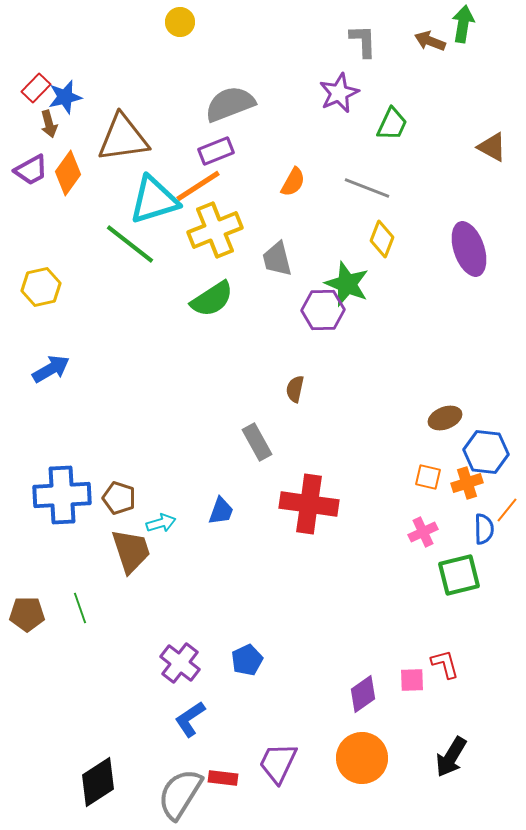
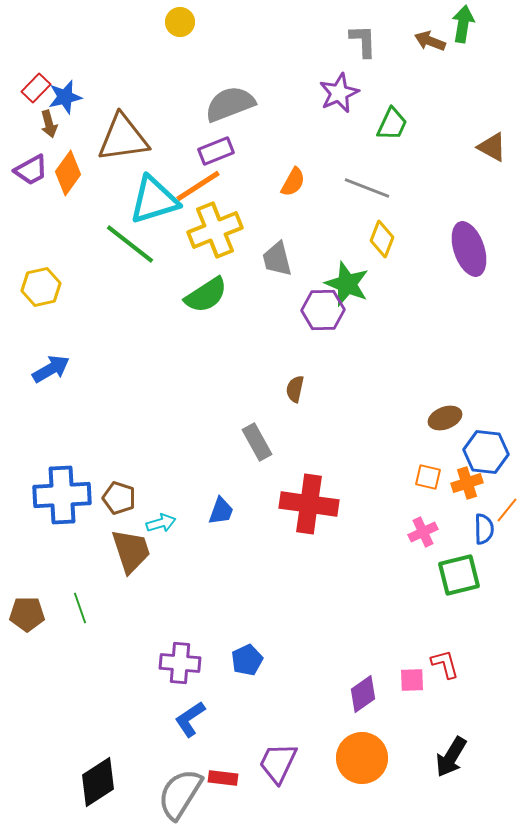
green semicircle at (212, 299): moved 6 px left, 4 px up
purple cross at (180, 663): rotated 33 degrees counterclockwise
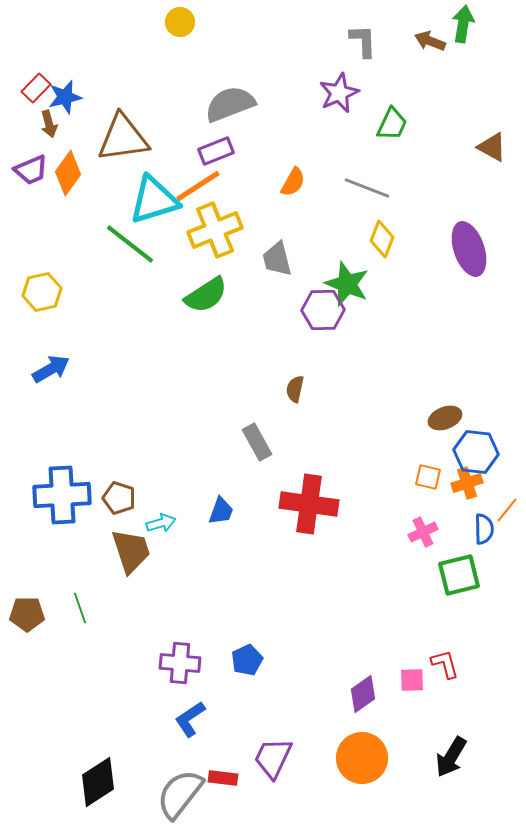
purple trapezoid at (31, 170): rotated 6 degrees clockwise
yellow hexagon at (41, 287): moved 1 px right, 5 px down
blue hexagon at (486, 452): moved 10 px left
purple trapezoid at (278, 763): moved 5 px left, 5 px up
gray semicircle at (180, 794): rotated 6 degrees clockwise
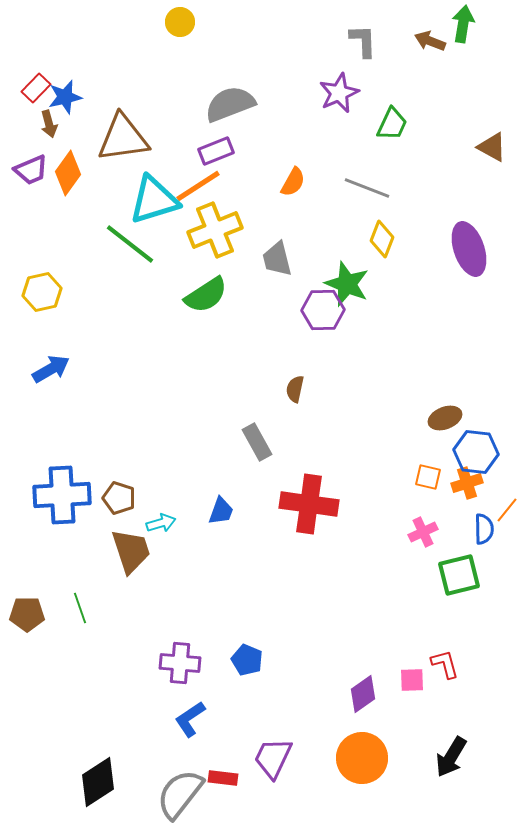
blue pentagon at (247, 660): rotated 24 degrees counterclockwise
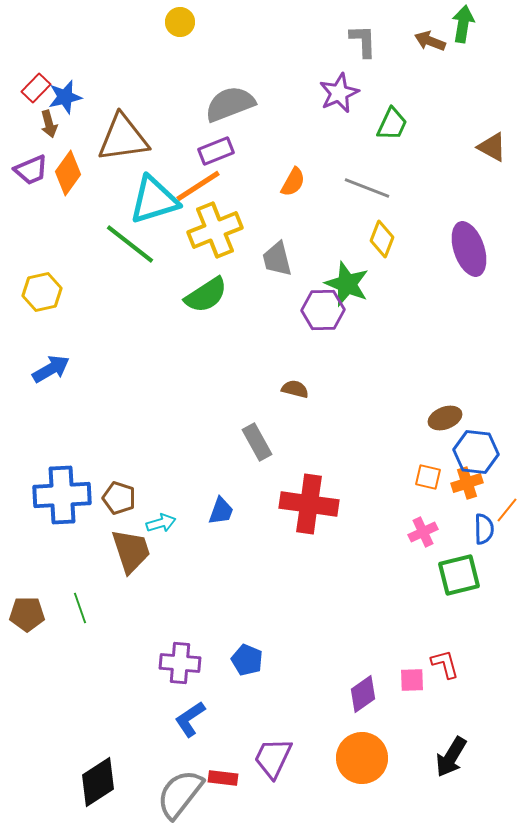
brown semicircle at (295, 389): rotated 92 degrees clockwise
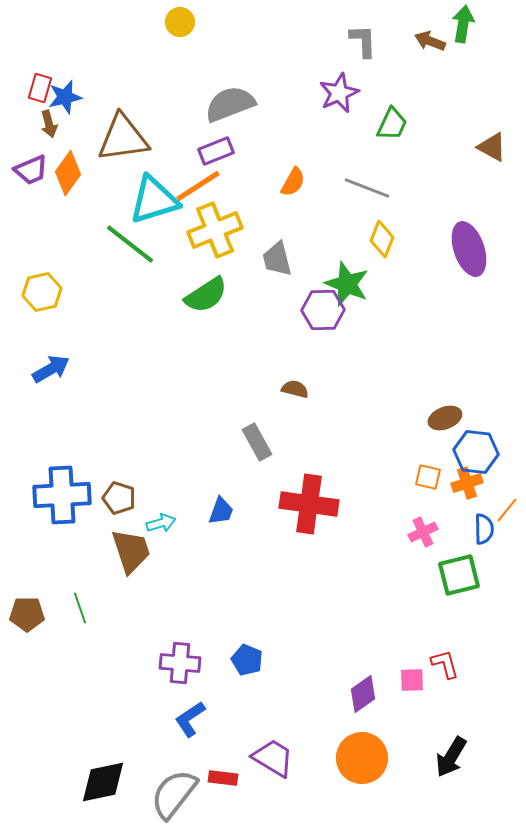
red rectangle at (36, 88): moved 4 px right; rotated 28 degrees counterclockwise
purple trapezoid at (273, 758): rotated 96 degrees clockwise
black diamond at (98, 782): moved 5 px right; rotated 21 degrees clockwise
gray semicircle at (180, 794): moved 6 px left
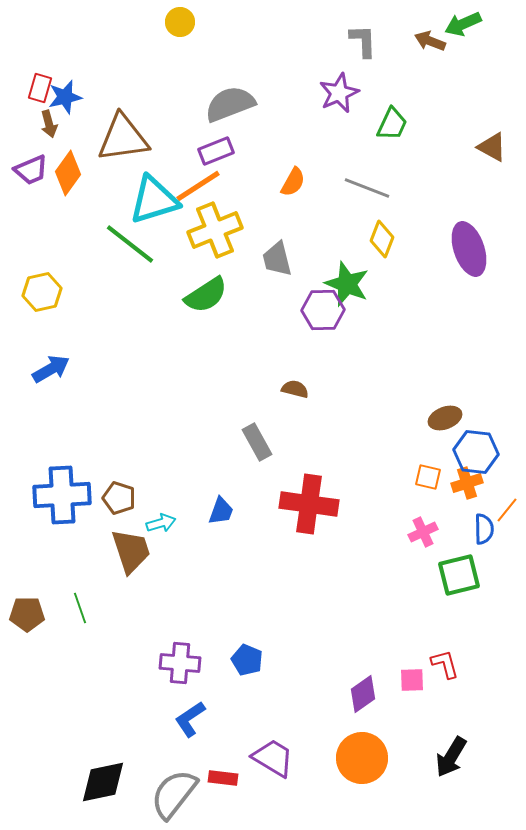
green arrow at (463, 24): rotated 123 degrees counterclockwise
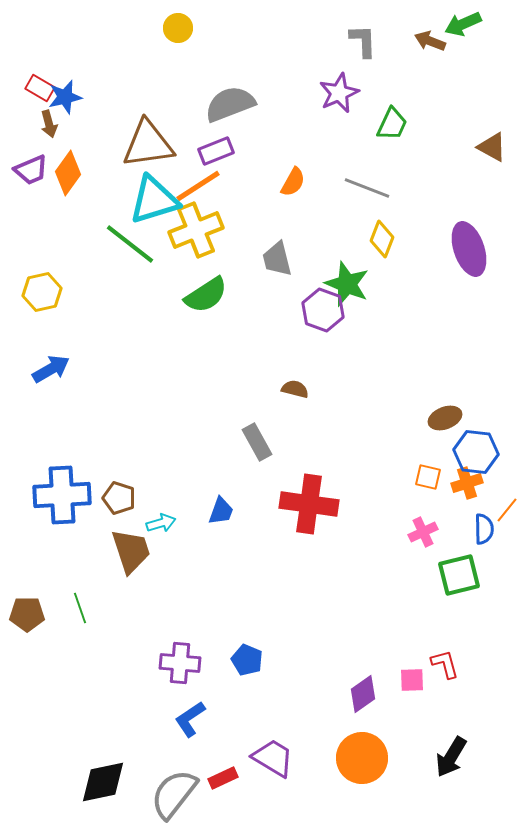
yellow circle at (180, 22): moved 2 px left, 6 px down
red rectangle at (40, 88): rotated 76 degrees counterclockwise
brown triangle at (123, 138): moved 25 px right, 6 px down
yellow cross at (215, 230): moved 19 px left
purple hexagon at (323, 310): rotated 21 degrees clockwise
red rectangle at (223, 778): rotated 32 degrees counterclockwise
